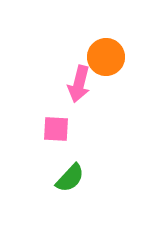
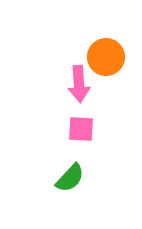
pink arrow: rotated 18 degrees counterclockwise
pink square: moved 25 px right
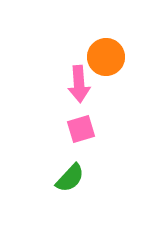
pink square: rotated 20 degrees counterclockwise
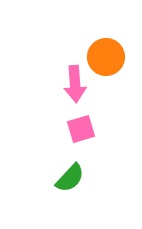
pink arrow: moved 4 px left
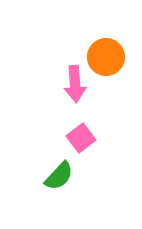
pink square: moved 9 px down; rotated 20 degrees counterclockwise
green semicircle: moved 11 px left, 2 px up
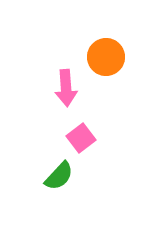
pink arrow: moved 9 px left, 4 px down
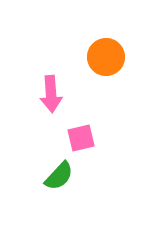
pink arrow: moved 15 px left, 6 px down
pink square: rotated 24 degrees clockwise
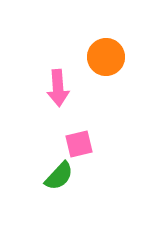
pink arrow: moved 7 px right, 6 px up
pink square: moved 2 px left, 6 px down
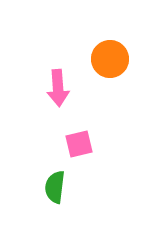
orange circle: moved 4 px right, 2 px down
green semicircle: moved 4 px left, 11 px down; rotated 144 degrees clockwise
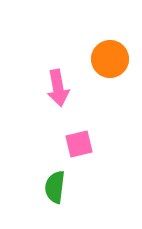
pink arrow: rotated 6 degrees counterclockwise
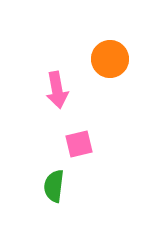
pink arrow: moved 1 px left, 2 px down
green semicircle: moved 1 px left, 1 px up
